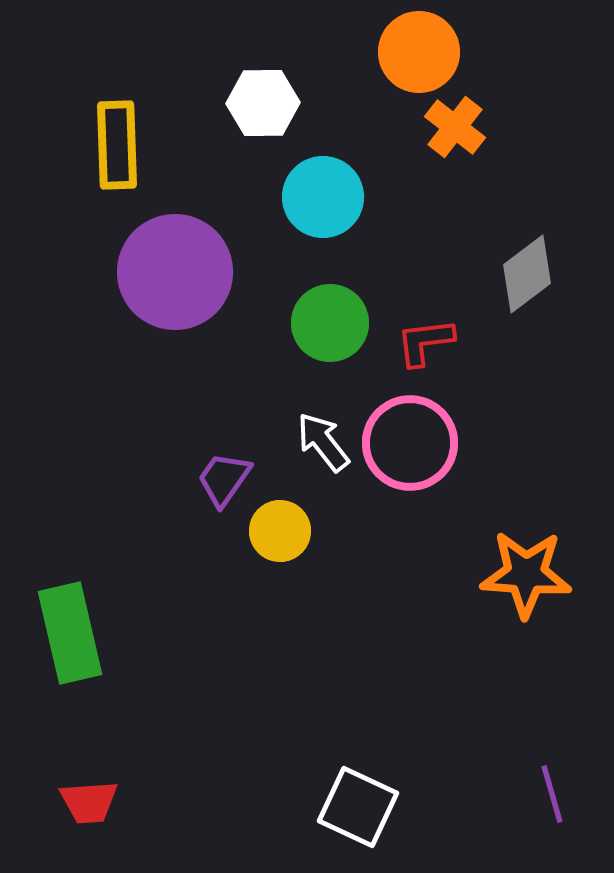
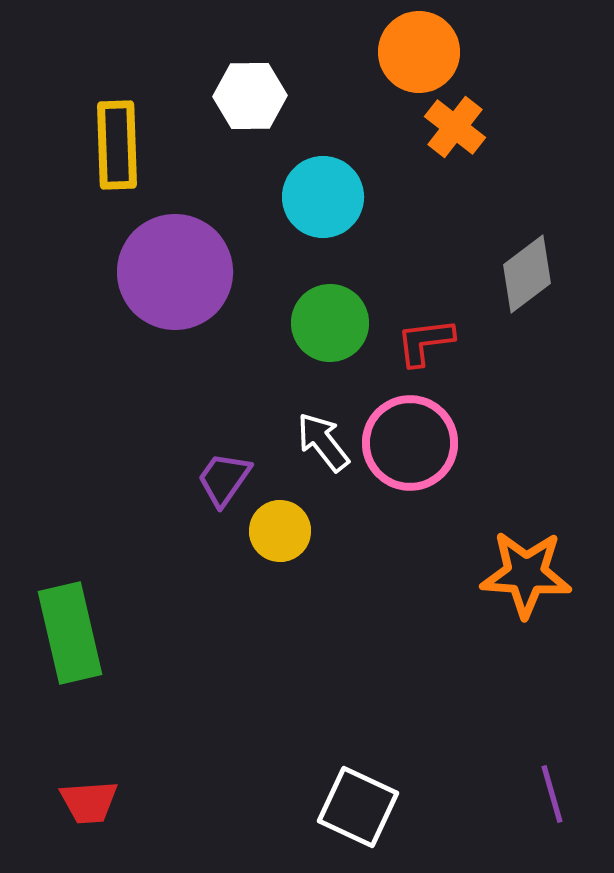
white hexagon: moved 13 px left, 7 px up
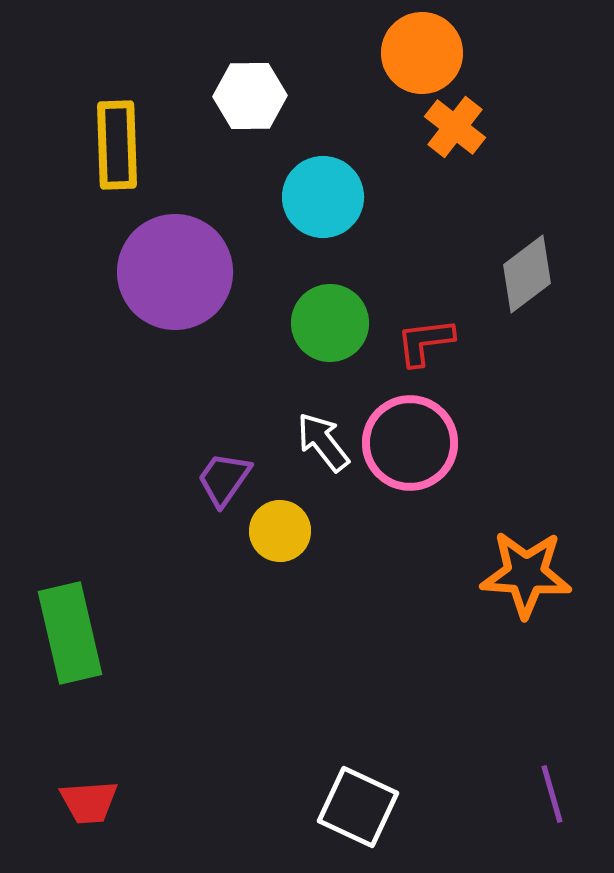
orange circle: moved 3 px right, 1 px down
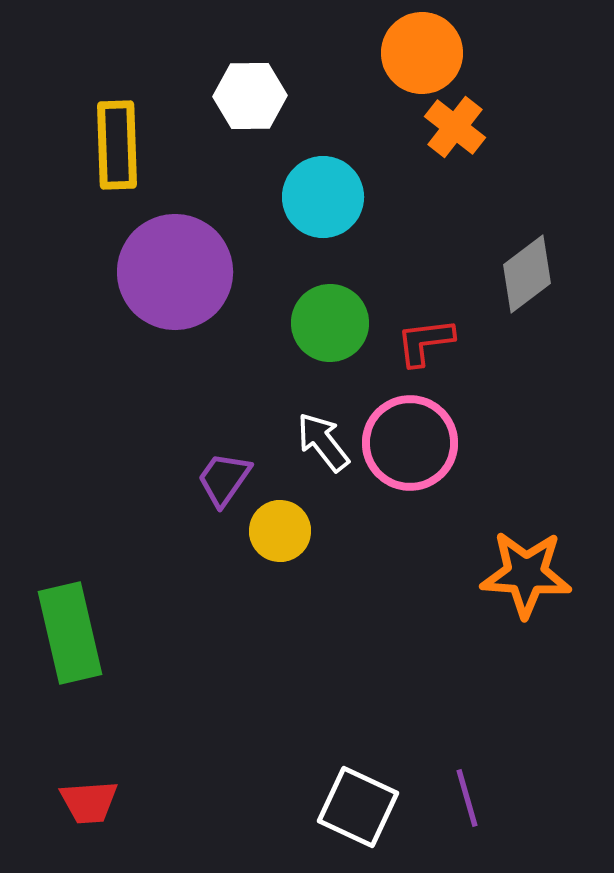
purple line: moved 85 px left, 4 px down
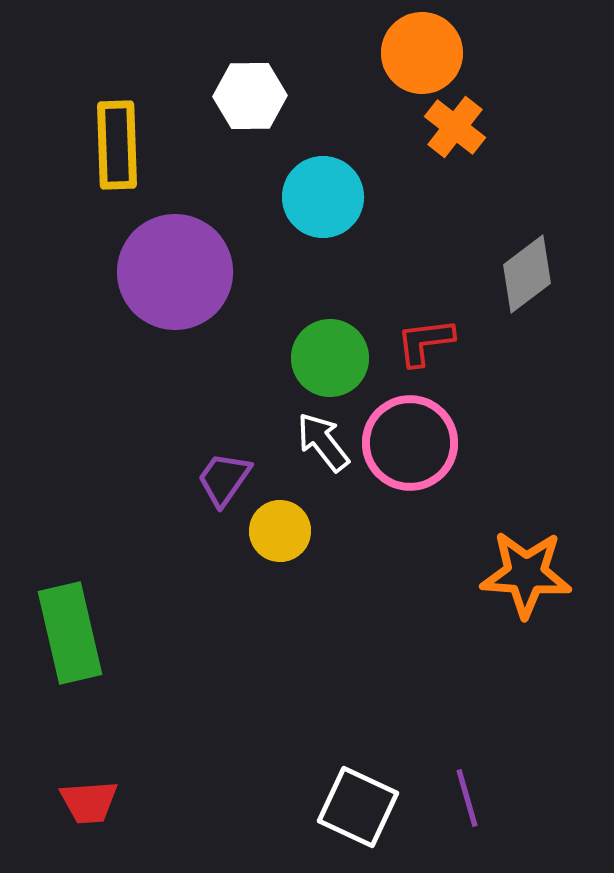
green circle: moved 35 px down
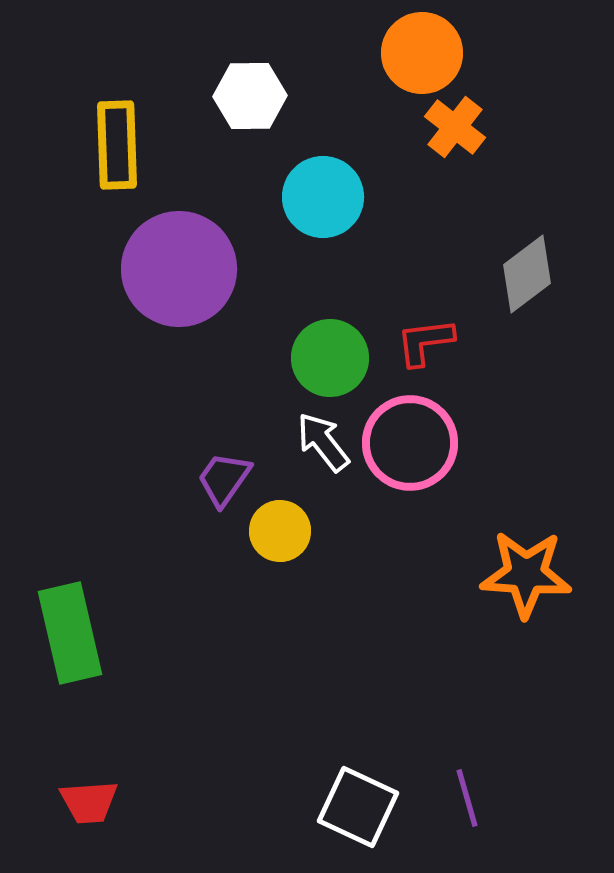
purple circle: moved 4 px right, 3 px up
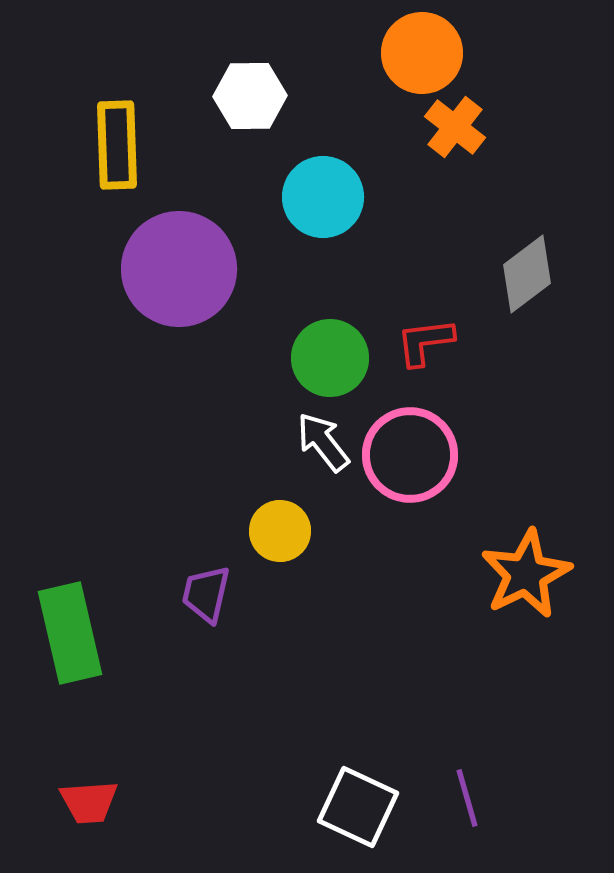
pink circle: moved 12 px down
purple trapezoid: moved 18 px left, 115 px down; rotated 22 degrees counterclockwise
orange star: rotated 30 degrees counterclockwise
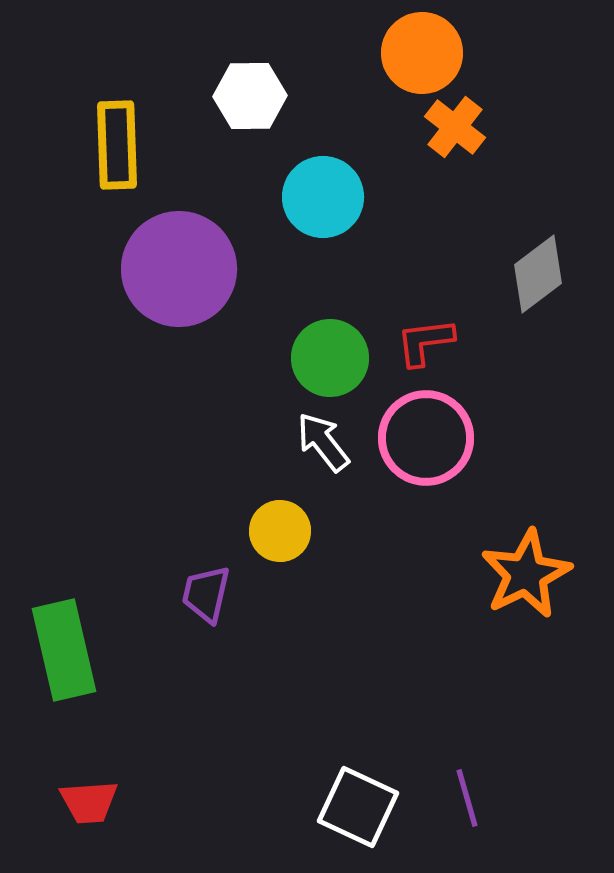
gray diamond: moved 11 px right
pink circle: moved 16 px right, 17 px up
green rectangle: moved 6 px left, 17 px down
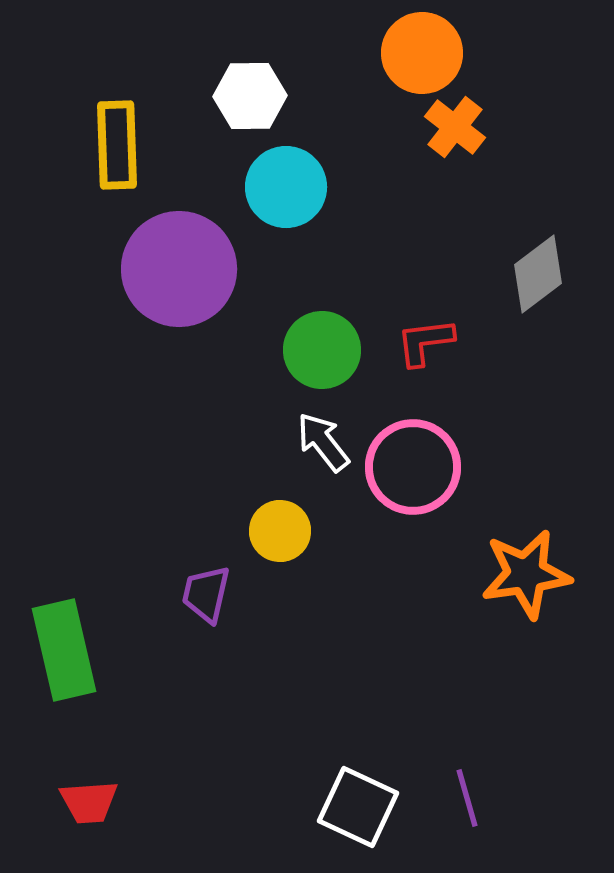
cyan circle: moved 37 px left, 10 px up
green circle: moved 8 px left, 8 px up
pink circle: moved 13 px left, 29 px down
orange star: rotated 18 degrees clockwise
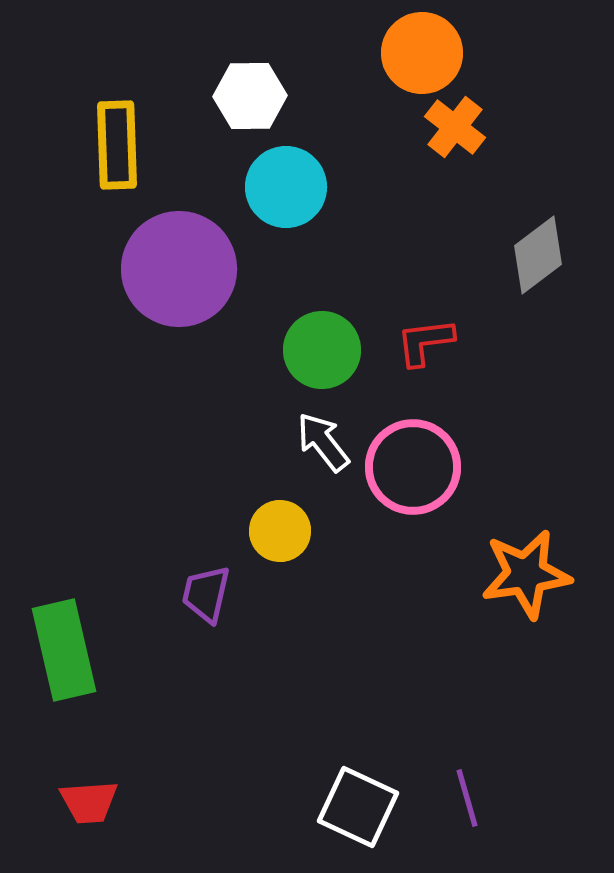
gray diamond: moved 19 px up
